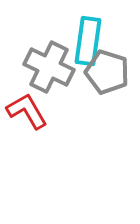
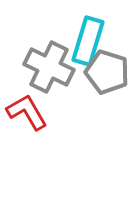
cyan rectangle: rotated 9 degrees clockwise
red L-shape: moved 1 px down
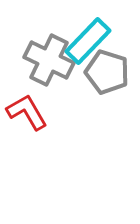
cyan rectangle: rotated 27 degrees clockwise
gray cross: moved 7 px up
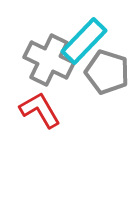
cyan rectangle: moved 4 px left
red L-shape: moved 13 px right, 2 px up
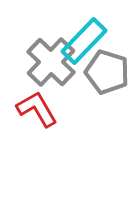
gray cross: moved 2 px right, 2 px down; rotated 18 degrees clockwise
red L-shape: moved 3 px left, 1 px up
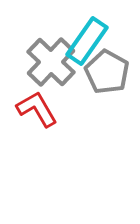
cyan rectangle: moved 3 px right; rotated 9 degrees counterclockwise
gray pentagon: rotated 12 degrees clockwise
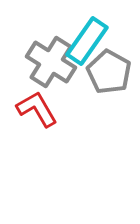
gray cross: rotated 12 degrees counterclockwise
gray pentagon: moved 2 px right
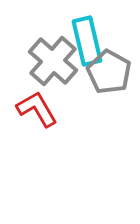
cyan rectangle: rotated 48 degrees counterclockwise
gray cross: moved 2 px right, 1 px up; rotated 9 degrees clockwise
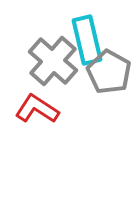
cyan rectangle: moved 1 px up
red L-shape: rotated 27 degrees counterclockwise
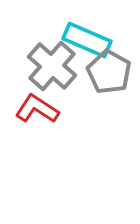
cyan rectangle: rotated 54 degrees counterclockwise
gray cross: moved 1 px left, 5 px down
